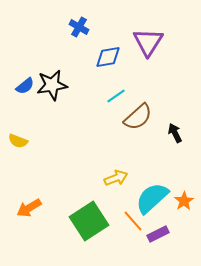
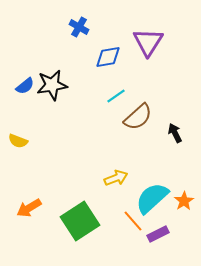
green square: moved 9 px left
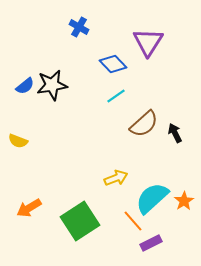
blue diamond: moved 5 px right, 7 px down; rotated 56 degrees clockwise
brown semicircle: moved 6 px right, 7 px down
purple rectangle: moved 7 px left, 9 px down
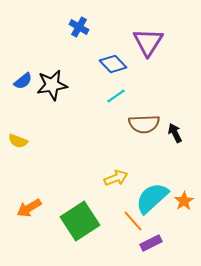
blue semicircle: moved 2 px left, 5 px up
brown semicircle: rotated 40 degrees clockwise
